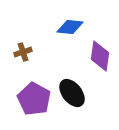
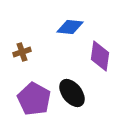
brown cross: moved 1 px left
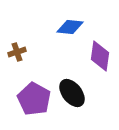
brown cross: moved 5 px left
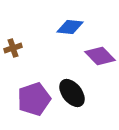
brown cross: moved 4 px left, 4 px up
purple diamond: rotated 52 degrees counterclockwise
purple pentagon: rotated 24 degrees clockwise
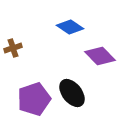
blue diamond: rotated 28 degrees clockwise
